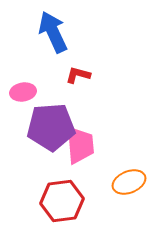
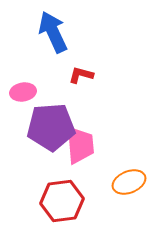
red L-shape: moved 3 px right
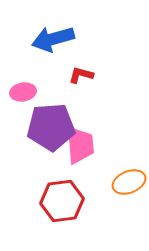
blue arrow: moved 7 px down; rotated 81 degrees counterclockwise
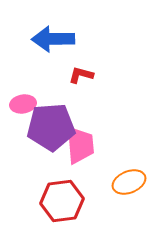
blue arrow: rotated 15 degrees clockwise
pink ellipse: moved 12 px down
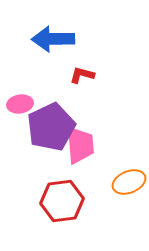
red L-shape: moved 1 px right
pink ellipse: moved 3 px left
purple pentagon: rotated 21 degrees counterclockwise
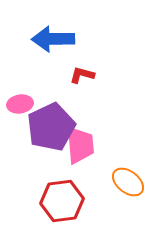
orange ellipse: moved 1 px left; rotated 60 degrees clockwise
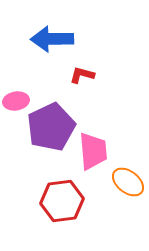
blue arrow: moved 1 px left
pink ellipse: moved 4 px left, 3 px up
pink trapezoid: moved 13 px right, 6 px down
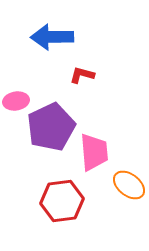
blue arrow: moved 2 px up
pink trapezoid: moved 1 px right, 1 px down
orange ellipse: moved 1 px right, 3 px down
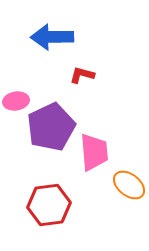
red hexagon: moved 13 px left, 4 px down
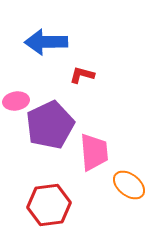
blue arrow: moved 6 px left, 5 px down
purple pentagon: moved 1 px left, 2 px up
